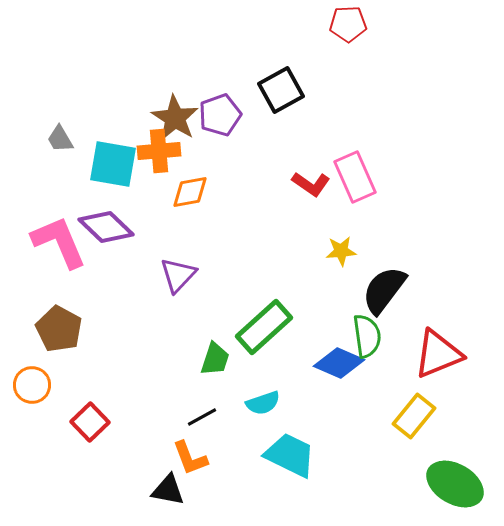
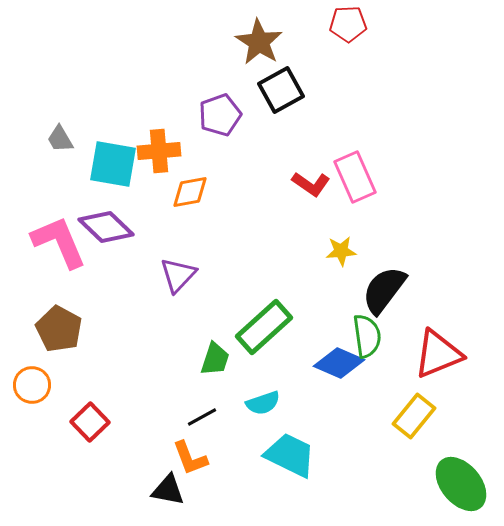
brown star: moved 84 px right, 76 px up
green ellipse: moved 6 px right; rotated 20 degrees clockwise
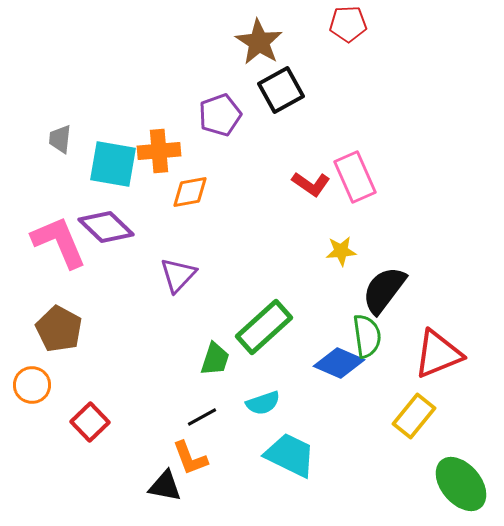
gray trapezoid: rotated 36 degrees clockwise
black triangle: moved 3 px left, 4 px up
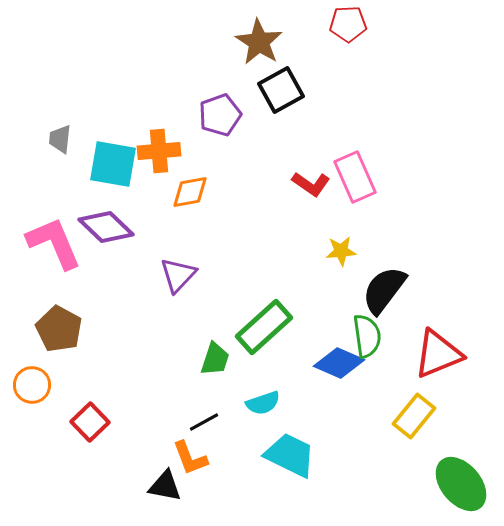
pink L-shape: moved 5 px left, 1 px down
black line: moved 2 px right, 5 px down
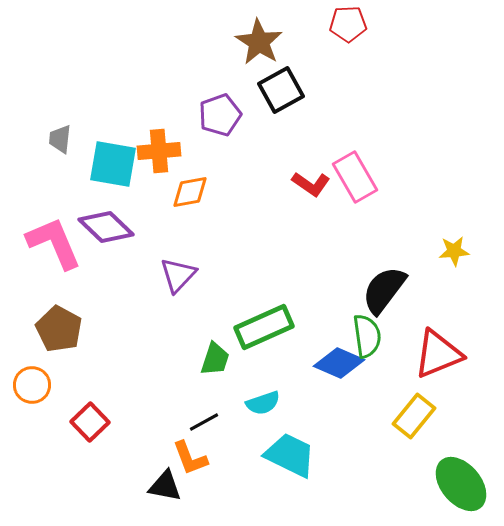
pink rectangle: rotated 6 degrees counterclockwise
yellow star: moved 113 px right
green rectangle: rotated 18 degrees clockwise
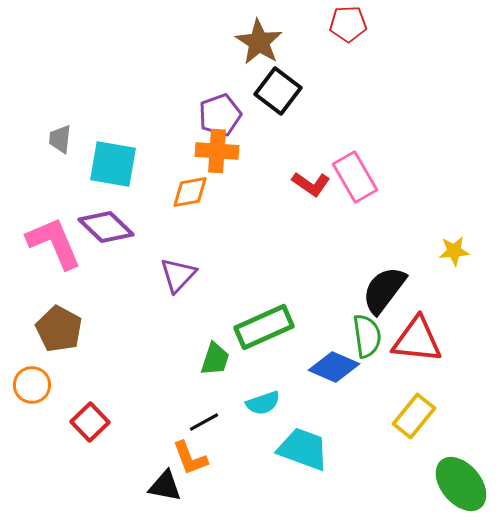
black square: moved 3 px left, 1 px down; rotated 24 degrees counterclockwise
orange cross: moved 58 px right; rotated 9 degrees clockwise
red triangle: moved 21 px left, 14 px up; rotated 28 degrees clockwise
blue diamond: moved 5 px left, 4 px down
cyan trapezoid: moved 13 px right, 6 px up; rotated 6 degrees counterclockwise
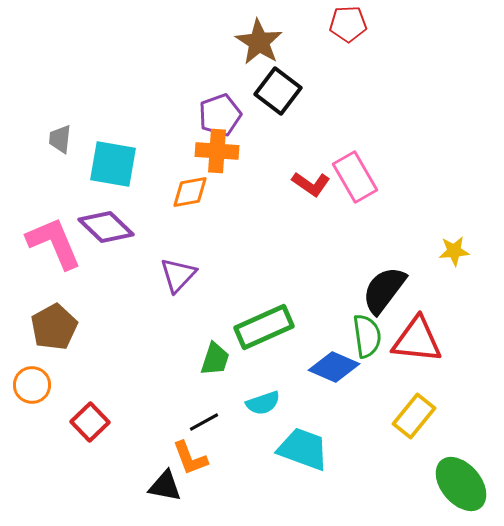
brown pentagon: moved 5 px left, 2 px up; rotated 15 degrees clockwise
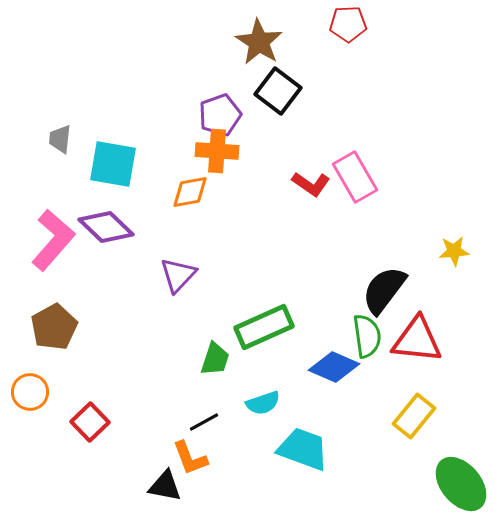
pink L-shape: moved 1 px left, 3 px up; rotated 64 degrees clockwise
orange circle: moved 2 px left, 7 px down
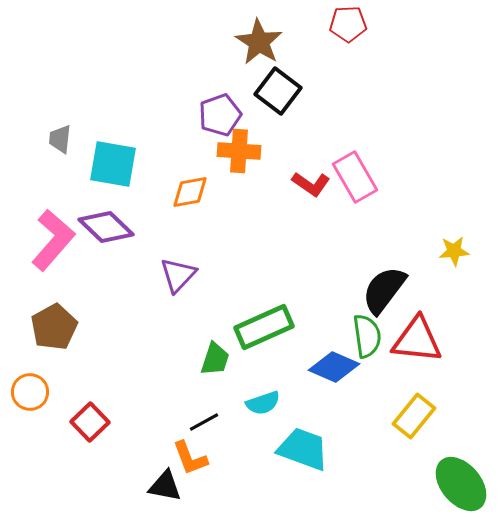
orange cross: moved 22 px right
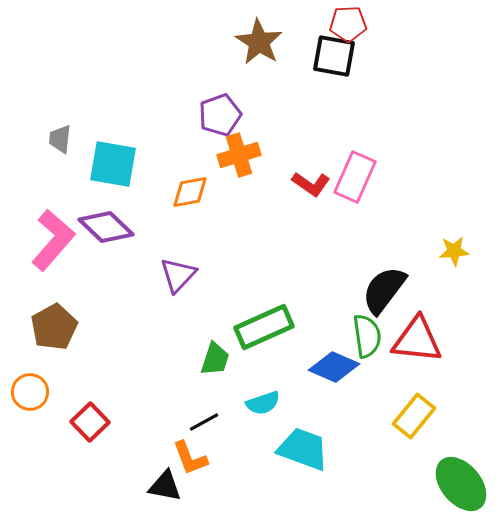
black square: moved 56 px right, 35 px up; rotated 27 degrees counterclockwise
orange cross: moved 4 px down; rotated 21 degrees counterclockwise
pink rectangle: rotated 54 degrees clockwise
